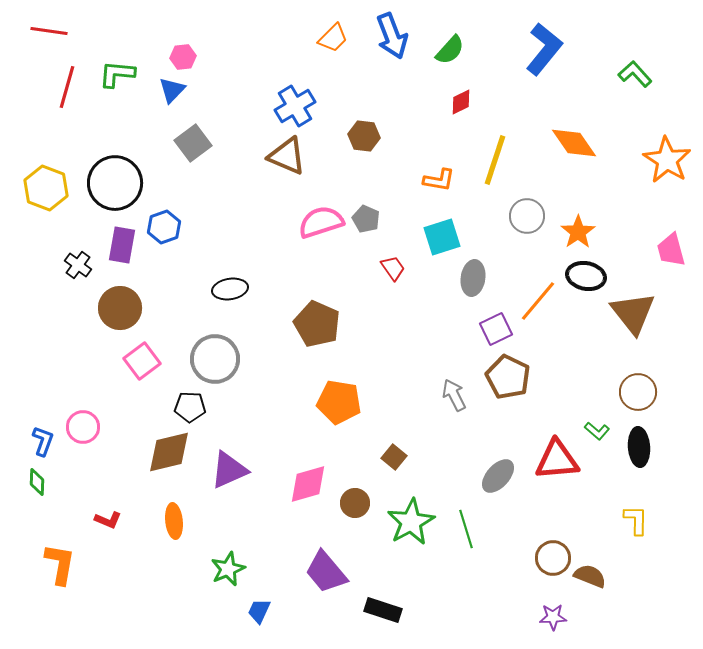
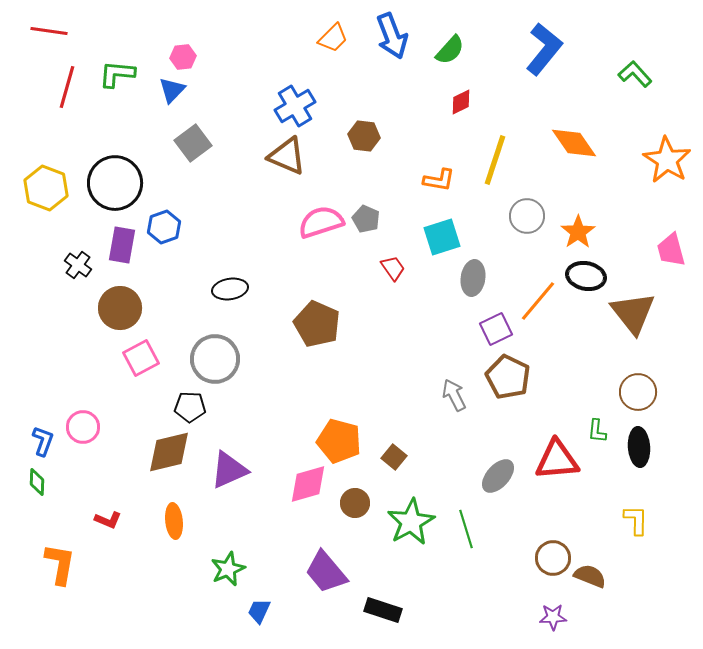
pink square at (142, 361): moved 1 px left, 3 px up; rotated 9 degrees clockwise
orange pentagon at (339, 402): moved 39 px down; rotated 6 degrees clockwise
green L-shape at (597, 431): rotated 55 degrees clockwise
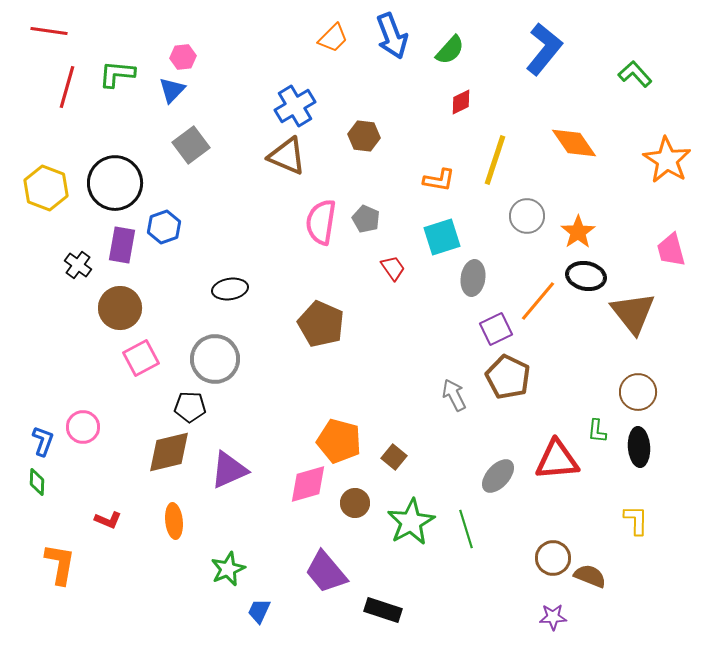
gray square at (193, 143): moved 2 px left, 2 px down
pink semicircle at (321, 222): rotated 63 degrees counterclockwise
brown pentagon at (317, 324): moved 4 px right
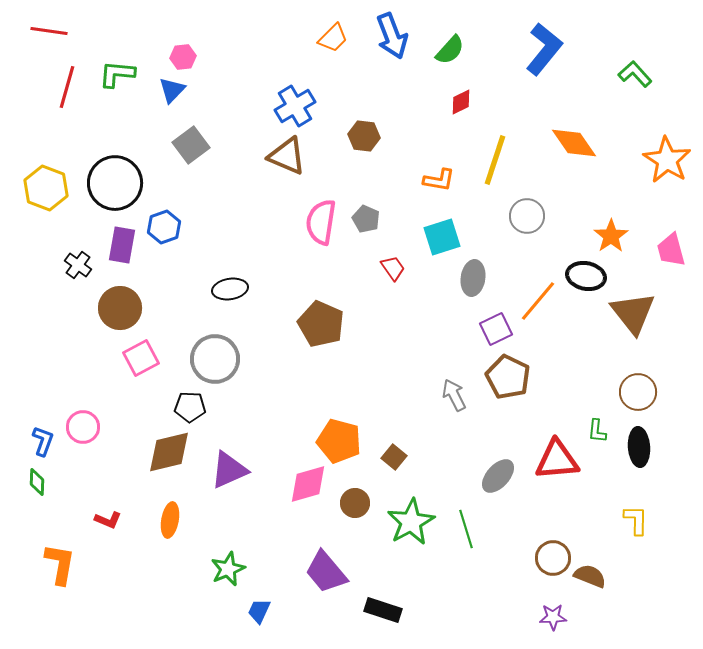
orange star at (578, 232): moved 33 px right, 4 px down
orange ellipse at (174, 521): moved 4 px left, 1 px up; rotated 16 degrees clockwise
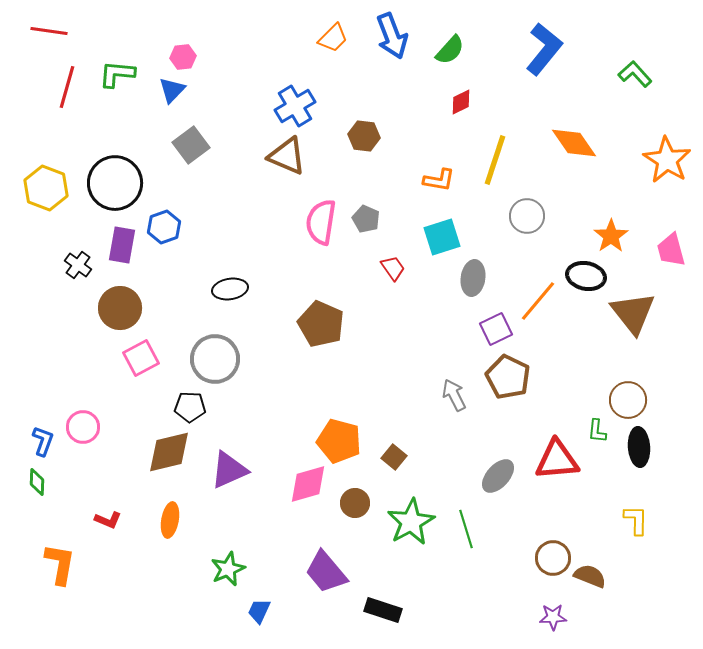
brown circle at (638, 392): moved 10 px left, 8 px down
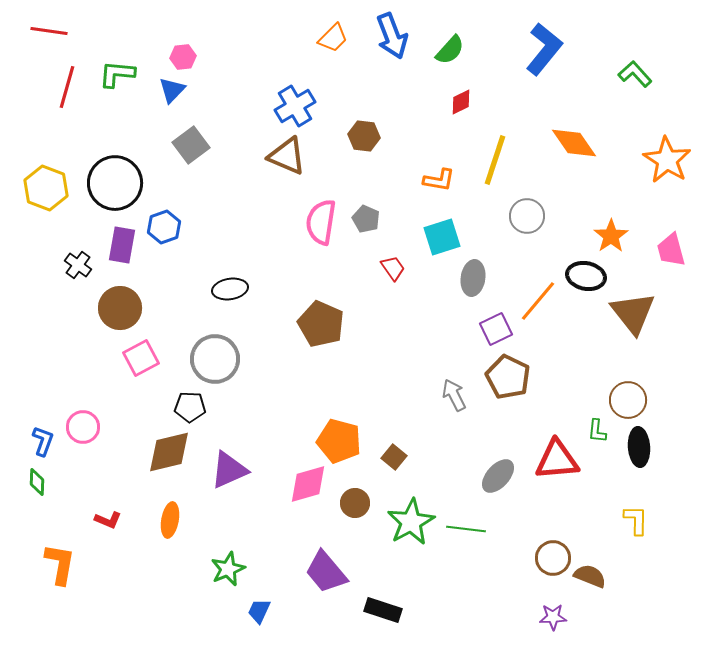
green line at (466, 529): rotated 66 degrees counterclockwise
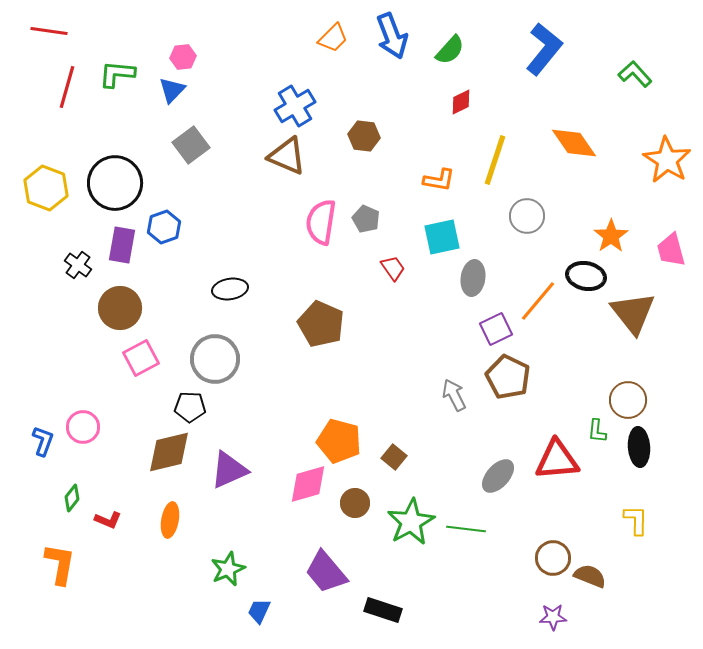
cyan square at (442, 237): rotated 6 degrees clockwise
green diamond at (37, 482): moved 35 px right, 16 px down; rotated 36 degrees clockwise
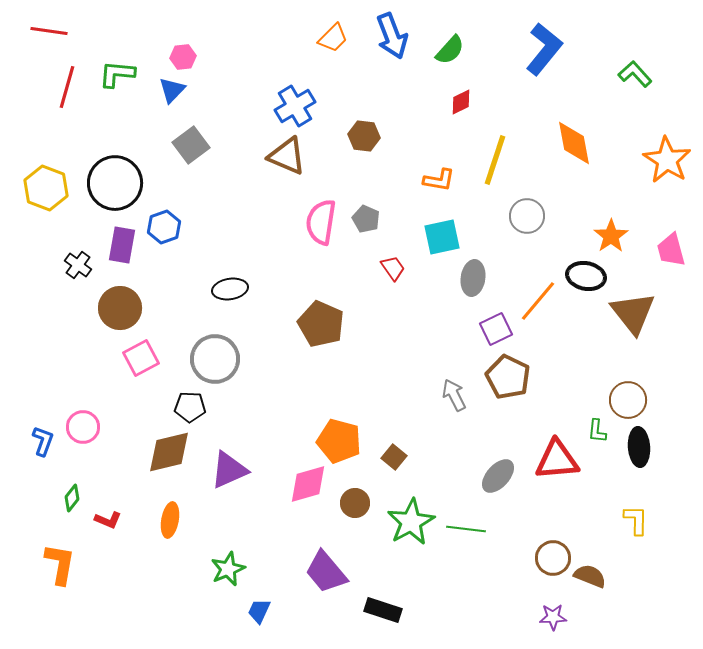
orange diamond at (574, 143): rotated 24 degrees clockwise
